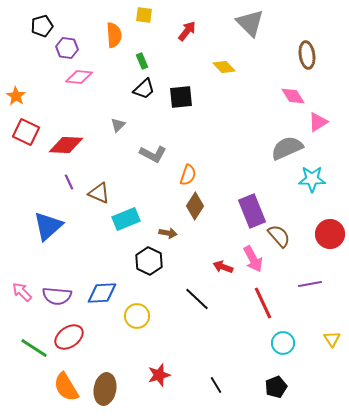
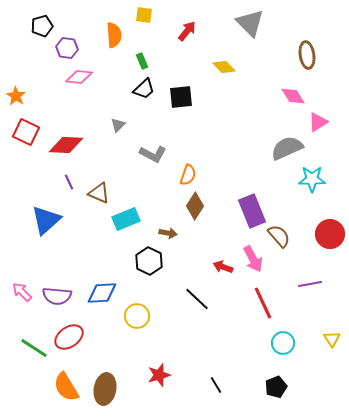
blue triangle at (48, 226): moved 2 px left, 6 px up
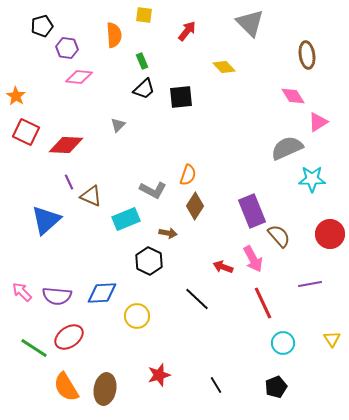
gray L-shape at (153, 154): moved 36 px down
brown triangle at (99, 193): moved 8 px left, 3 px down
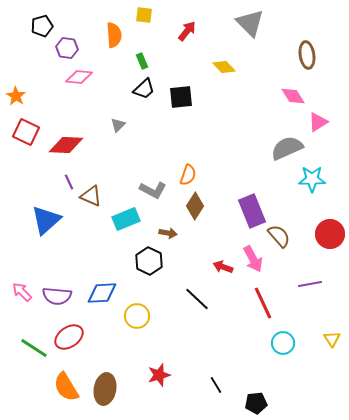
black pentagon at (276, 387): moved 20 px left, 16 px down; rotated 15 degrees clockwise
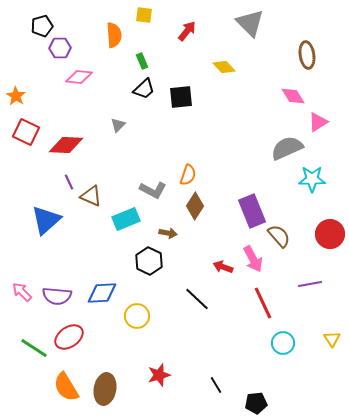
purple hexagon at (67, 48): moved 7 px left; rotated 10 degrees counterclockwise
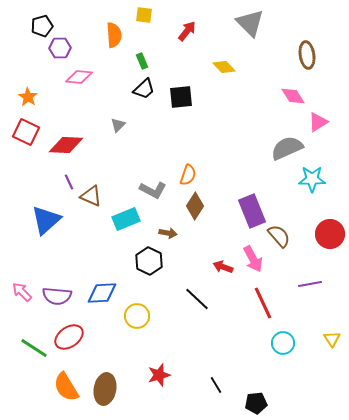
orange star at (16, 96): moved 12 px right, 1 px down
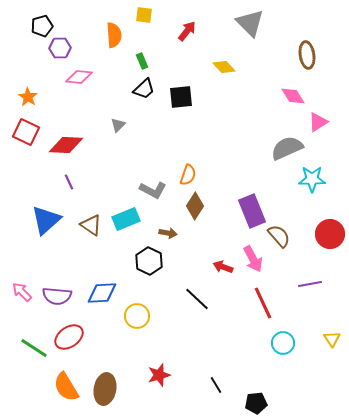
brown triangle at (91, 196): moved 29 px down; rotated 10 degrees clockwise
